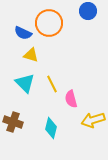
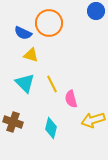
blue circle: moved 8 px right
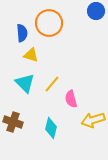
blue semicircle: moved 1 px left; rotated 120 degrees counterclockwise
yellow line: rotated 66 degrees clockwise
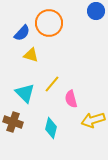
blue semicircle: rotated 48 degrees clockwise
cyan triangle: moved 10 px down
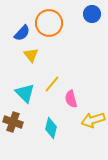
blue circle: moved 4 px left, 3 px down
yellow triangle: rotated 35 degrees clockwise
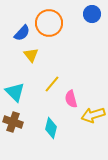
cyan triangle: moved 10 px left, 1 px up
yellow arrow: moved 5 px up
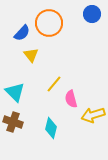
yellow line: moved 2 px right
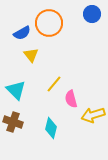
blue semicircle: rotated 18 degrees clockwise
cyan triangle: moved 1 px right, 2 px up
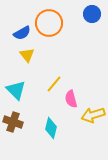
yellow triangle: moved 4 px left
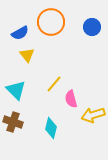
blue circle: moved 13 px down
orange circle: moved 2 px right, 1 px up
blue semicircle: moved 2 px left
